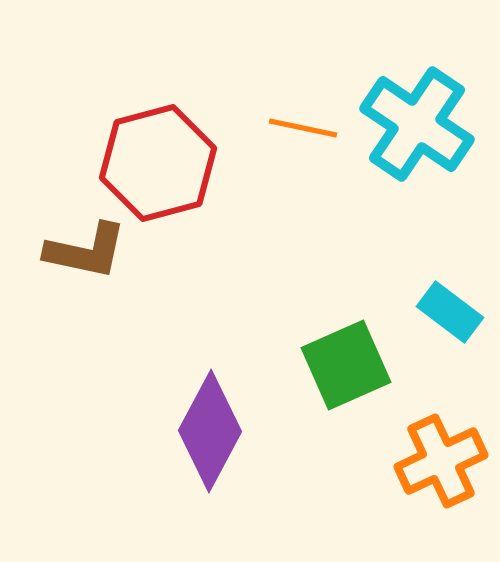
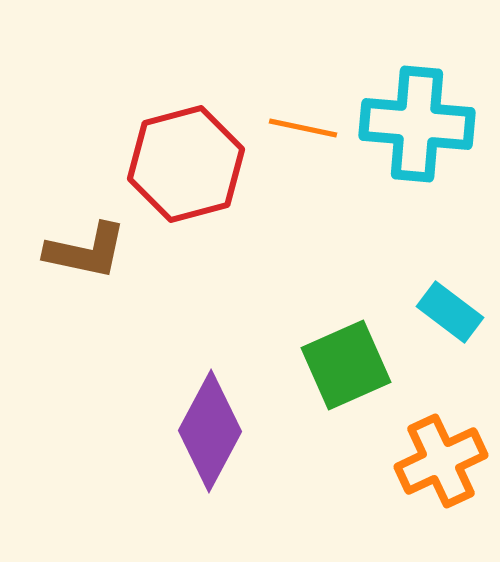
cyan cross: rotated 29 degrees counterclockwise
red hexagon: moved 28 px right, 1 px down
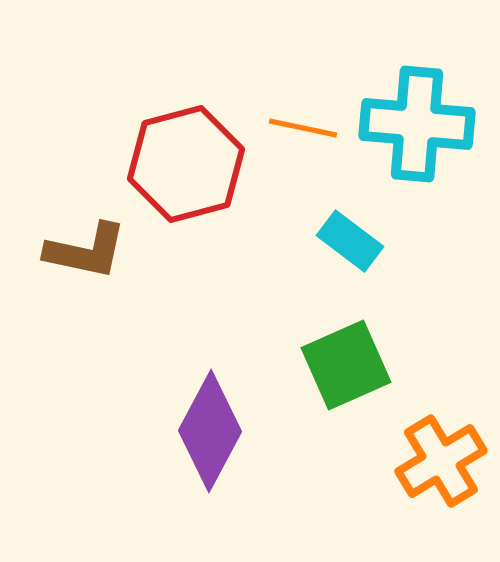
cyan rectangle: moved 100 px left, 71 px up
orange cross: rotated 6 degrees counterclockwise
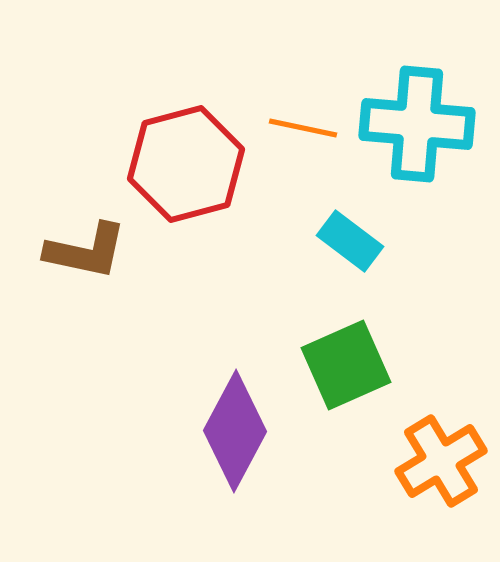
purple diamond: moved 25 px right
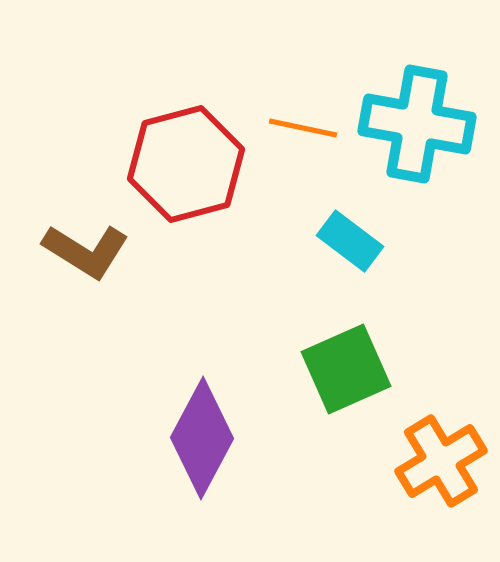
cyan cross: rotated 5 degrees clockwise
brown L-shape: rotated 20 degrees clockwise
green square: moved 4 px down
purple diamond: moved 33 px left, 7 px down
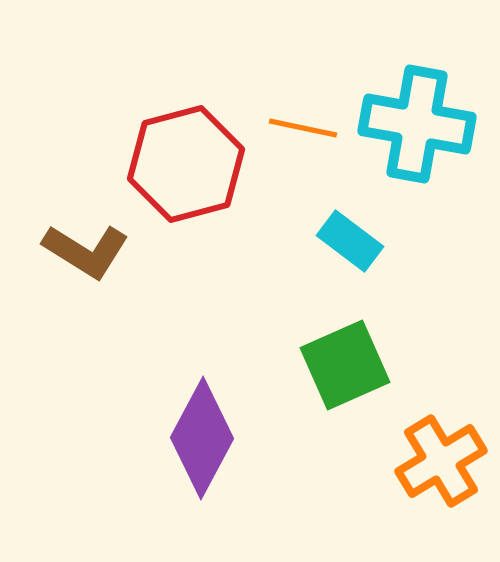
green square: moved 1 px left, 4 px up
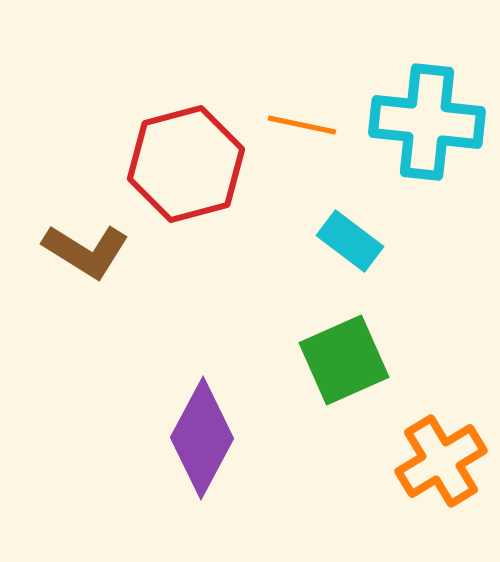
cyan cross: moved 10 px right, 2 px up; rotated 4 degrees counterclockwise
orange line: moved 1 px left, 3 px up
green square: moved 1 px left, 5 px up
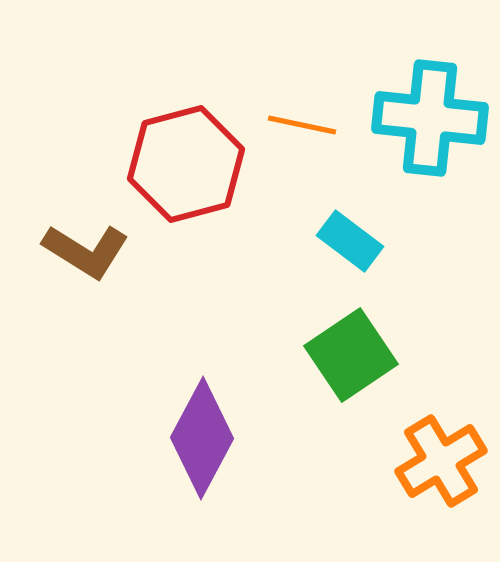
cyan cross: moved 3 px right, 4 px up
green square: moved 7 px right, 5 px up; rotated 10 degrees counterclockwise
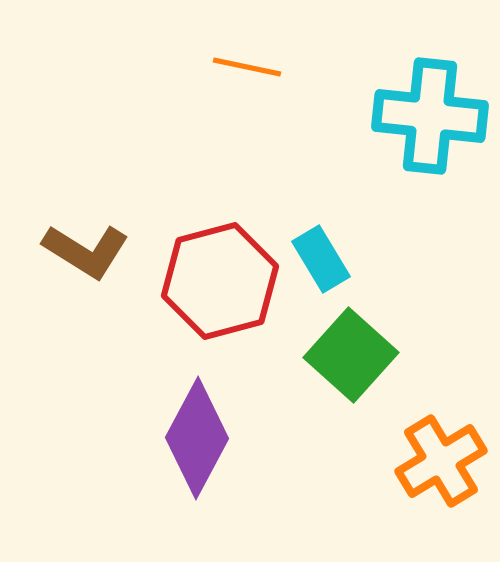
cyan cross: moved 2 px up
orange line: moved 55 px left, 58 px up
red hexagon: moved 34 px right, 117 px down
cyan rectangle: moved 29 px left, 18 px down; rotated 22 degrees clockwise
green square: rotated 14 degrees counterclockwise
purple diamond: moved 5 px left
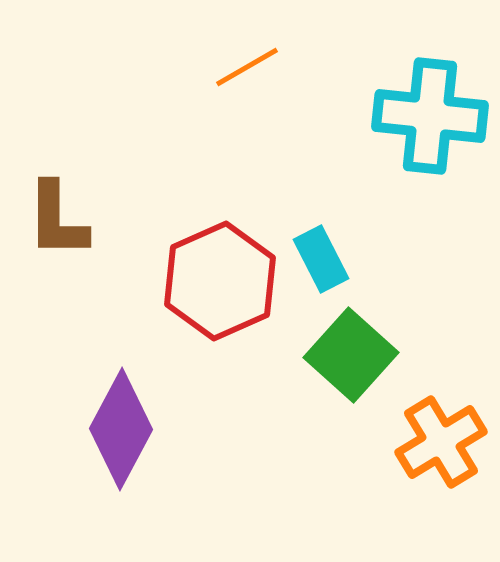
orange line: rotated 42 degrees counterclockwise
brown L-shape: moved 29 px left, 31 px up; rotated 58 degrees clockwise
cyan rectangle: rotated 4 degrees clockwise
red hexagon: rotated 9 degrees counterclockwise
purple diamond: moved 76 px left, 9 px up
orange cross: moved 19 px up
